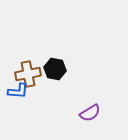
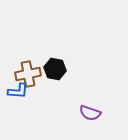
purple semicircle: rotated 50 degrees clockwise
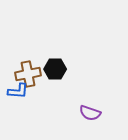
black hexagon: rotated 10 degrees counterclockwise
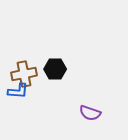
brown cross: moved 4 px left
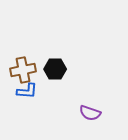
brown cross: moved 1 px left, 4 px up
blue L-shape: moved 9 px right
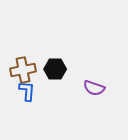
blue L-shape: rotated 90 degrees counterclockwise
purple semicircle: moved 4 px right, 25 px up
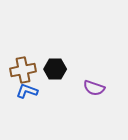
blue L-shape: rotated 75 degrees counterclockwise
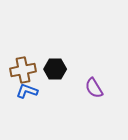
purple semicircle: rotated 40 degrees clockwise
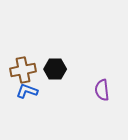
purple semicircle: moved 8 px right, 2 px down; rotated 25 degrees clockwise
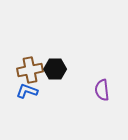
brown cross: moved 7 px right
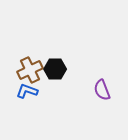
brown cross: rotated 15 degrees counterclockwise
purple semicircle: rotated 15 degrees counterclockwise
